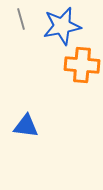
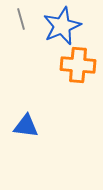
blue star: rotated 12 degrees counterclockwise
orange cross: moved 4 px left
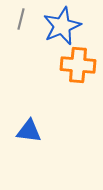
gray line: rotated 30 degrees clockwise
blue triangle: moved 3 px right, 5 px down
